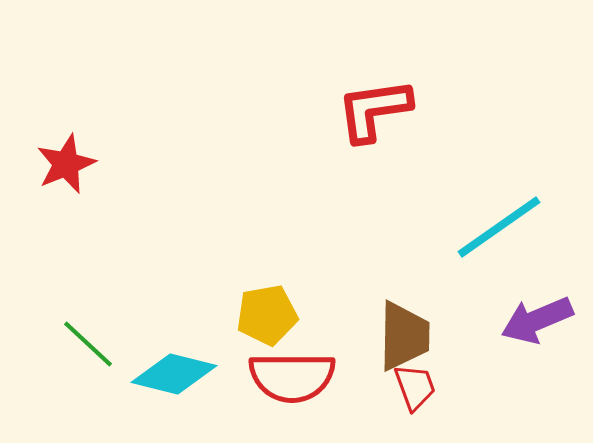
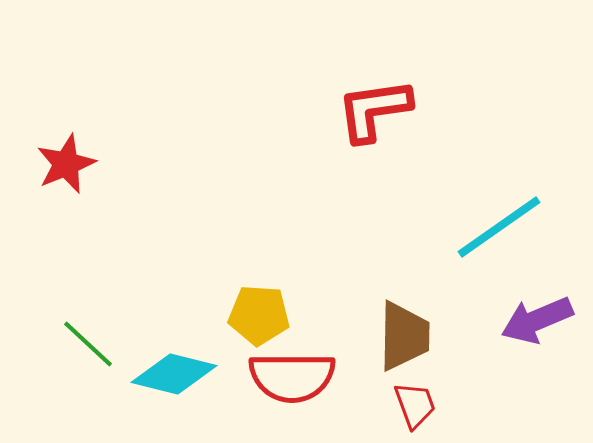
yellow pentagon: moved 8 px left; rotated 14 degrees clockwise
red trapezoid: moved 18 px down
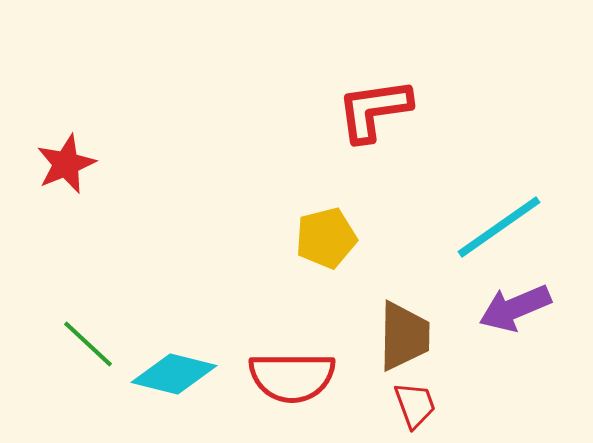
yellow pentagon: moved 67 px right, 77 px up; rotated 18 degrees counterclockwise
purple arrow: moved 22 px left, 12 px up
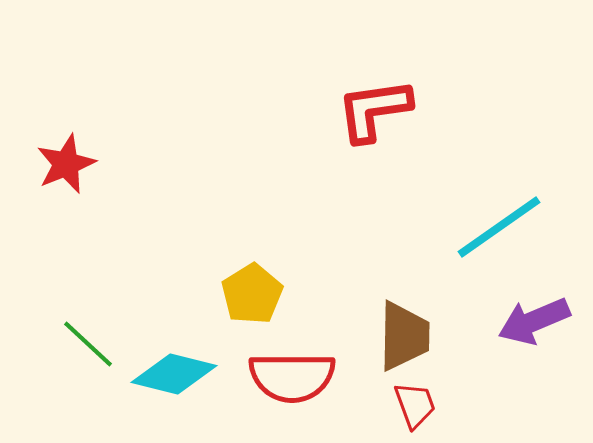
yellow pentagon: moved 74 px left, 56 px down; rotated 18 degrees counterclockwise
purple arrow: moved 19 px right, 13 px down
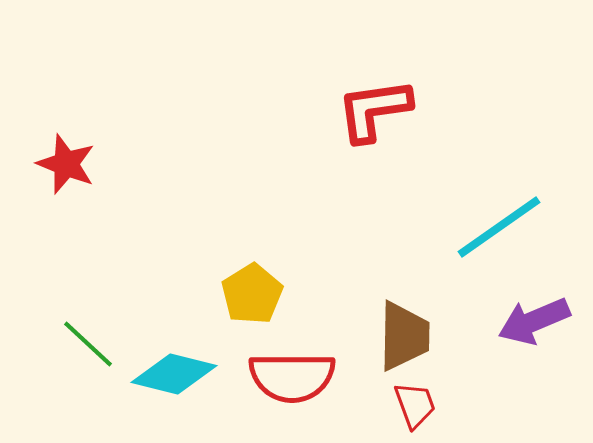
red star: rotated 28 degrees counterclockwise
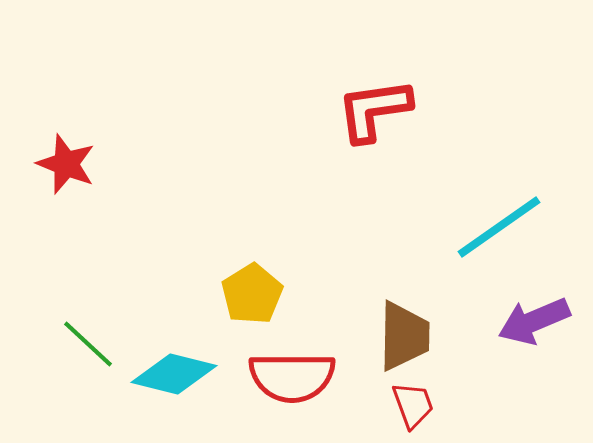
red trapezoid: moved 2 px left
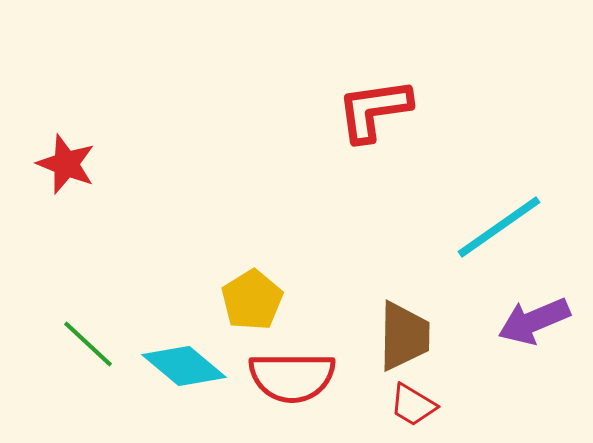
yellow pentagon: moved 6 px down
cyan diamond: moved 10 px right, 8 px up; rotated 26 degrees clockwise
red trapezoid: rotated 141 degrees clockwise
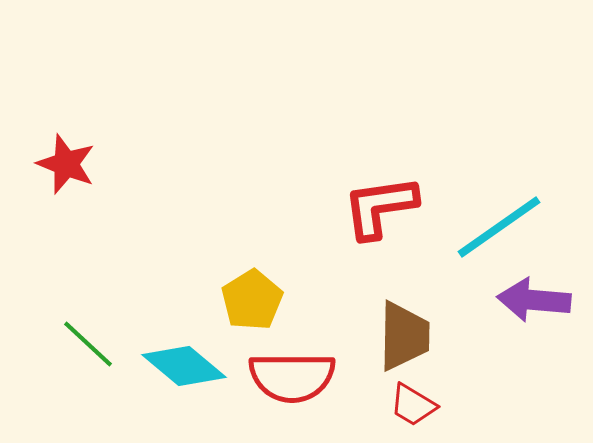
red L-shape: moved 6 px right, 97 px down
purple arrow: moved 21 px up; rotated 28 degrees clockwise
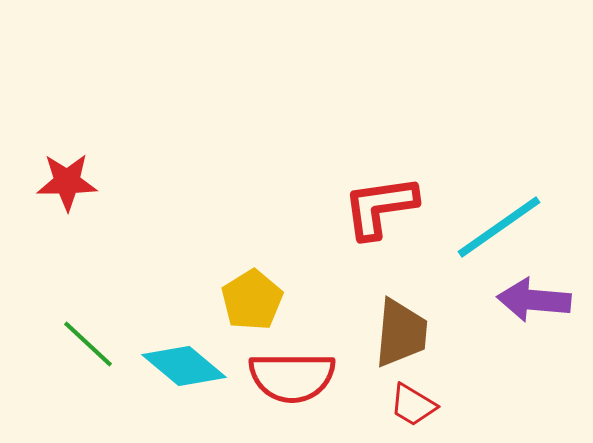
red star: moved 1 px right, 18 px down; rotated 22 degrees counterclockwise
brown trapezoid: moved 3 px left, 3 px up; rotated 4 degrees clockwise
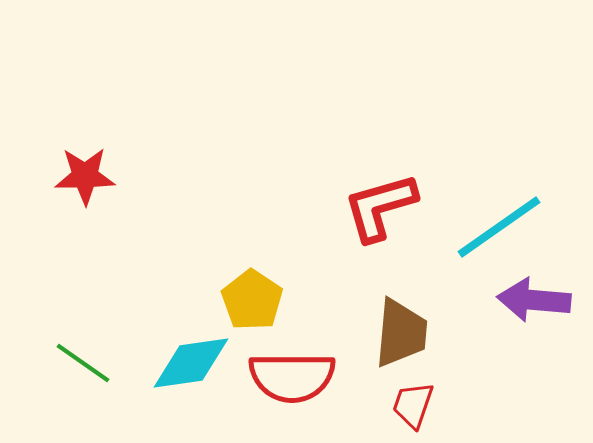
red star: moved 18 px right, 6 px up
red L-shape: rotated 8 degrees counterclockwise
yellow pentagon: rotated 6 degrees counterclockwise
green line: moved 5 px left, 19 px down; rotated 8 degrees counterclockwise
cyan diamond: moved 7 px right, 3 px up; rotated 48 degrees counterclockwise
red trapezoid: rotated 78 degrees clockwise
